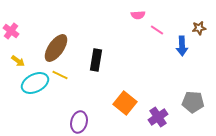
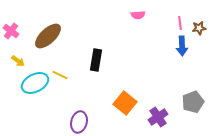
pink line: moved 23 px right, 7 px up; rotated 48 degrees clockwise
brown ellipse: moved 8 px left, 12 px up; rotated 12 degrees clockwise
gray pentagon: rotated 25 degrees counterclockwise
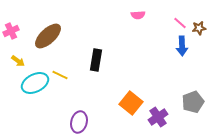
pink line: rotated 40 degrees counterclockwise
pink cross: rotated 28 degrees clockwise
orange square: moved 6 px right
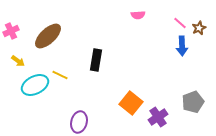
brown star: rotated 16 degrees counterclockwise
cyan ellipse: moved 2 px down
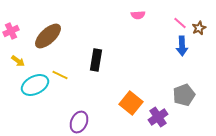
gray pentagon: moved 9 px left, 7 px up
purple ellipse: rotated 10 degrees clockwise
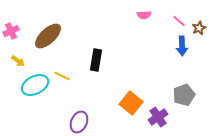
pink semicircle: moved 6 px right
pink line: moved 1 px left, 2 px up
yellow line: moved 2 px right, 1 px down
